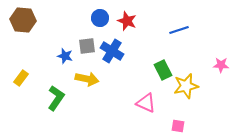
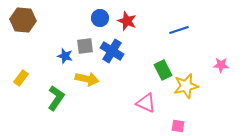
gray square: moved 2 px left
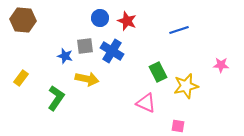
green rectangle: moved 5 px left, 2 px down
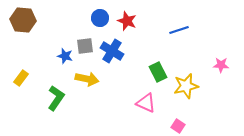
pink square: rotated 24 degrees clockwise
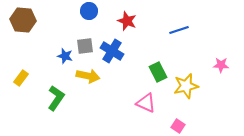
blue circle: moved 11 px left, 7 px up
yellow arrow: moved 1 px right, 3 px up
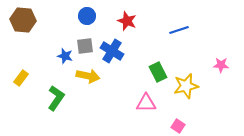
blue circle: moved 2 px left, 5 px down
pink triangle: rotated 25 degrees counterclockwise
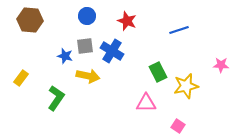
brown hexagon: moved 7 px right
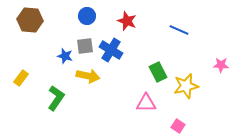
blue line: rotated 42 degrees clockwise
blue cross: moved 1 px left, 1 px up
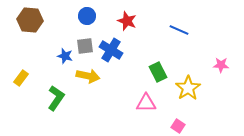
yellow star: moved 2 px right, 2 px down; rotated 20 degrees counterclockwise
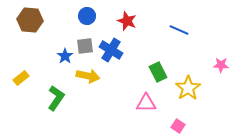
blue star: rotated 21 degrees clockwise
yellow rectangle: rotated 14 degrees clockwise
